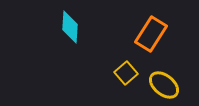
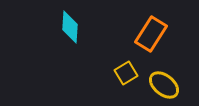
yellow square: rotated 10 degrees clockwise
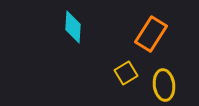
cyan diamond: moved 3 px right
yellow ellipse: rotated 44 degrees clockwise
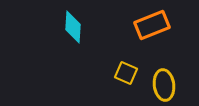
orange rectangle: moved 1 px right, 9 px up; rotated 36 degrees clockwise
yellow square: rotated 35 degrees counterclockwise
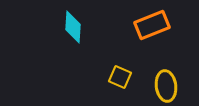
yellow square: moved 6 px left, 4 px down
yellow ellipse: moved 2 px right, 1 px down
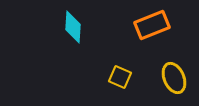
yellow ellipse: moved 8 px right, 8 px up; rotated 16 degrees counterclockwise
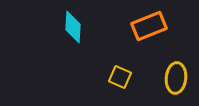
orange rectangle: moved 3 px left, 1 px down
yellow ellipse: moved 2 px right; rotated 28 degrees clockwise
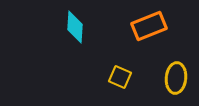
cyan diamond: moved 2 px right
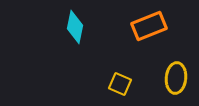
cyan diamond: rotated 8 degrees clockwise
yellow square: moved 7 px down
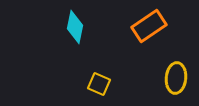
orange rectangle: rotated 12 degrees counterclockwise
yellow square: moved 21 px left
